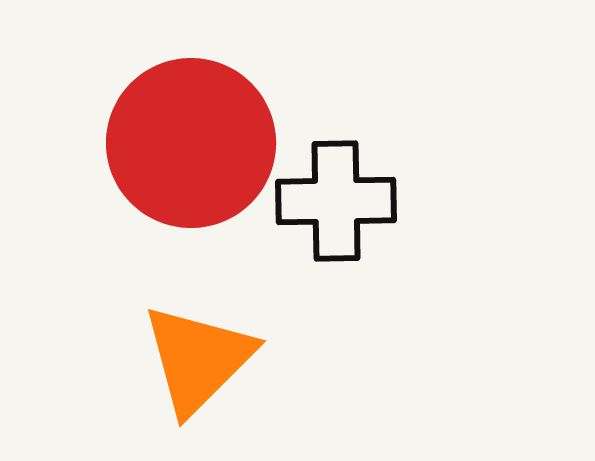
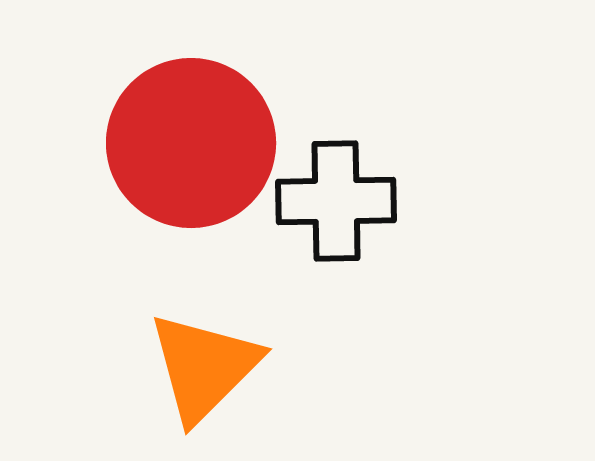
orange triangle: moved 6 px right, 8 px down
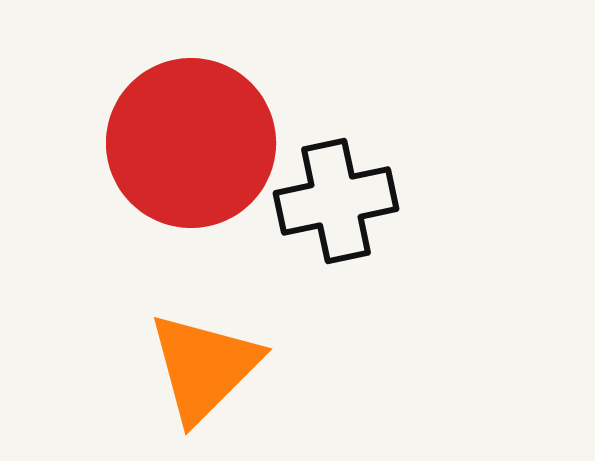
black cross: rotated 11 degrees counterclockwise
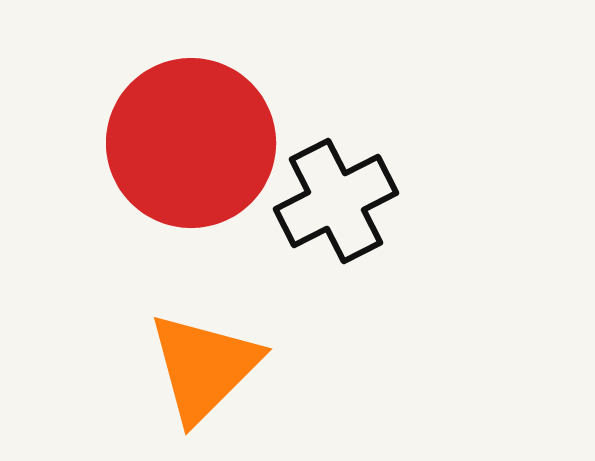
black cross: rotated 15 degrees counterclockwise
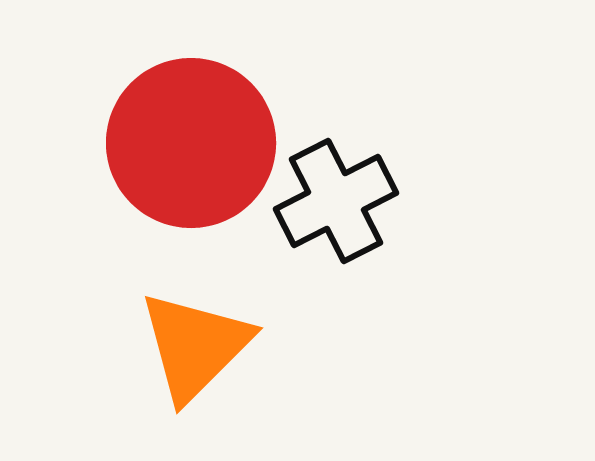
orange triangle: moved 9 px left, 21 px up
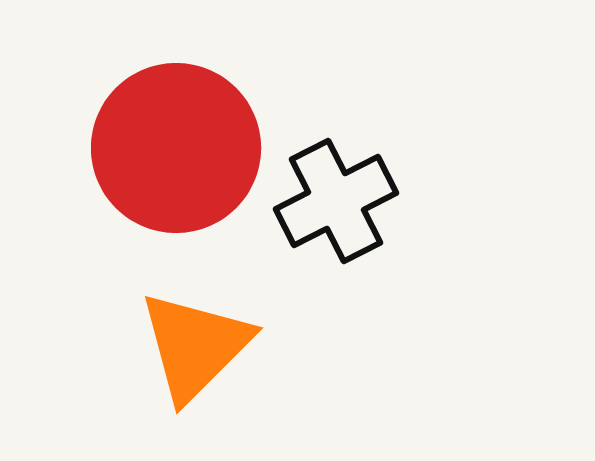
red circle: moved 15 px left, 5 px down
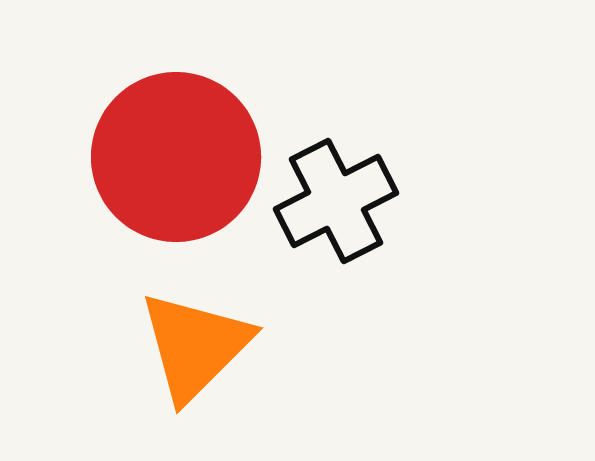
red circle: moved 9 px down
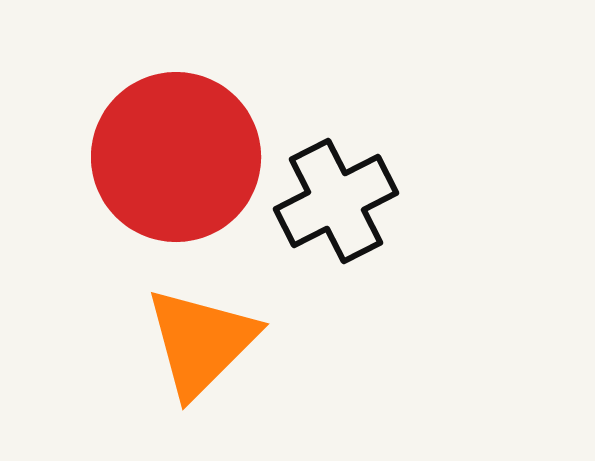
orange triangle: moved 6 px right, 4 px up
